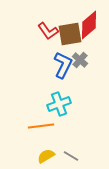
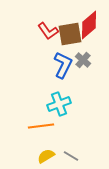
gray cross: moved 3 px right
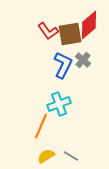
orange line: rotated 60 degrees counterclockwise
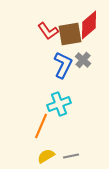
gray line: rotated 42 degrees counterclockwise
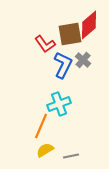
red L-shape: moved 3 px left, 13 px down
yellow semicircle: moved 1 px left, 6 px up
